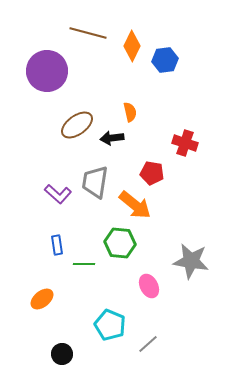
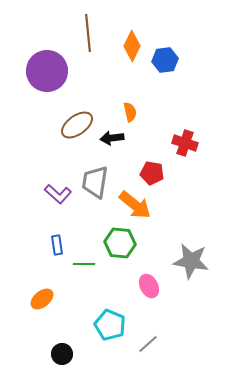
brown line: rotated 69 degrees clockwise
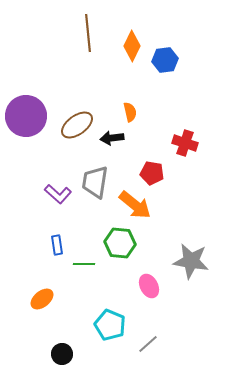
purple circle: moved 21 px left, 45 px down
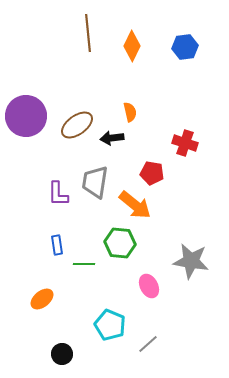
blue hexagon: moved 20 px right, 13 px up
purple L-shape: rotated 48 degrees clockwise
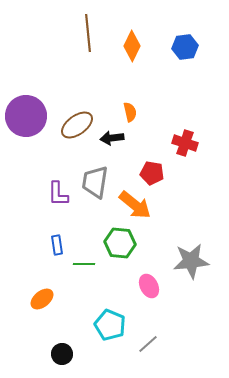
gray star: rotated 15 degrees counterclockwise
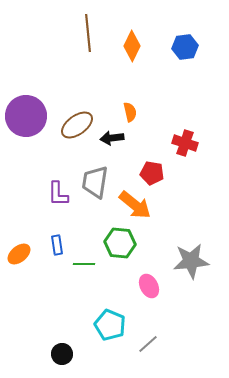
orange ellipse: moved 23 px left, 45 px up
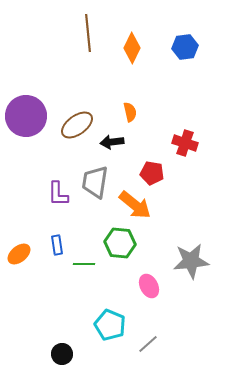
orange diamond: moved 2 px down
black arrow: moved 4 px down
